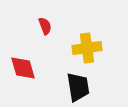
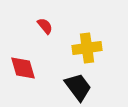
red semicircle: rotated 18 degrees counterclockwise
black trapezoid: rotated 28 degrees counterclockwise
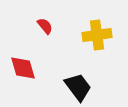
yellow cross: moved 10 px right, 13 px up
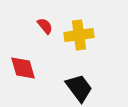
yellow cross: moved 18 px left
black trapezoid: moved 1 px right, 1 px down
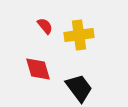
red diamond: moved 15 px right, 1 px down
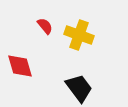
yellow cross: rotated 28 degrees clockwise
red diamond: moved 18 px left, 3 px up
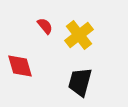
yellow cross: rotated 32 degrees clockwise
black trapezoid: moved 1 px right, 6 px up; rotated 128 degrees counterclockwise
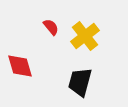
red semicircle: moved 6 px right, 1 px down
yellow cross: moved 6 px right, 1 px down
